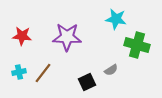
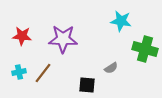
cyan star: moved 5 px right, 2 px down
purple star: moved 4 px left, 2 px down
green cross: moved 8 px right, 4 px down
gray semicircle: moved 2 px up
black square: moved 3 px down; rotated 30 degrees clockwise
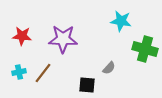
gray semicircle: moved 2 px left; rotated 16 degrees counterclockwise
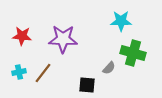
cyan star: rotated 10 degrees counterclockwise
green cross: moved 12 px left, 4 px down
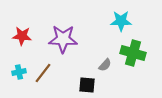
gray semicircle: moved 4 px left, 3 px up
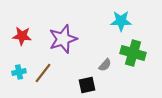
purple star: rotated 20 degrees counterclockwise
black square: rotated 18 degrees counterclockwise
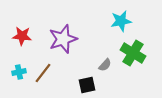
cyan star: rotated 10 degrees counterclockwise
green cross: rotated 15 degrees clockwise
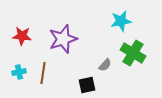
brown line: rotated 30 degrees counterclockwise
